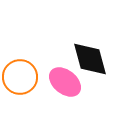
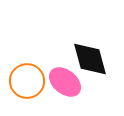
orange circle: moved 7 px right, 4 px down
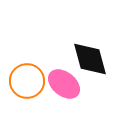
pink ellipse: moved 1 px left, 2 px down
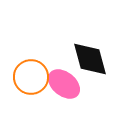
orange circle: moved 4 px right, 4 px up
